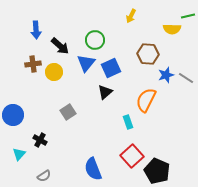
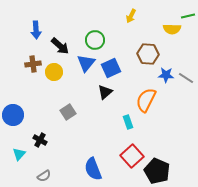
blue star: rotated 21 degrees clockwise
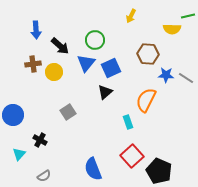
black pentagon: moved 2 px right
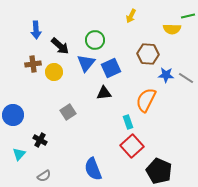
black triangle: moved 1 px left, 1 px down; rotated 35 degrees clockwise
red square: moved 10 px up
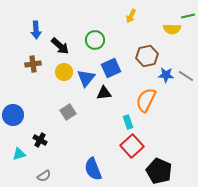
brown hexagon: moved 1 px left, 2 px down; rotated 15 degrees counterclockwise
blue triangle: moved 15 px down
yellow circle: moved 10 px right
gray line: moved 2 px up
cyan triangle: rotated 32 degrees clockwise
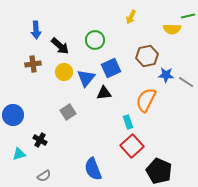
yellow arrow: moved 1 px down
gray line: moved 6 px down
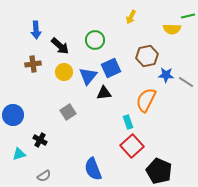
blue triangle: moved 2 px right, 2 px up
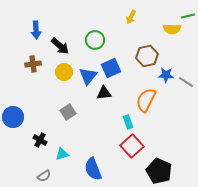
blue circle: moved 2 px down
cyan triangle: moved 43 px right
